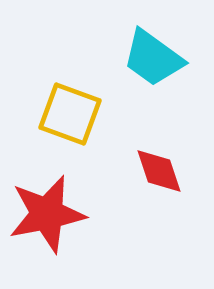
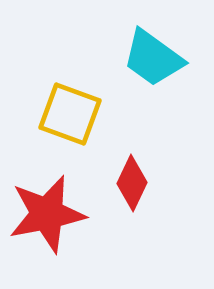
red diamond: moved 27 px left, 12 px down; rotated 44 degrees clockwise
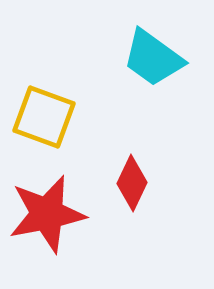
yellow square: moved 26 px left, 3 px down
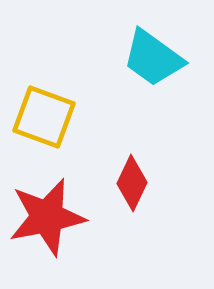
red star: moved 3 px down
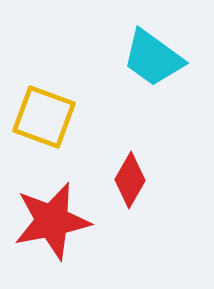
red diamond: moved 2 px left, 3 px up; rotated 4 degrees clockwise
red star: moved 5 px right, 4 px down
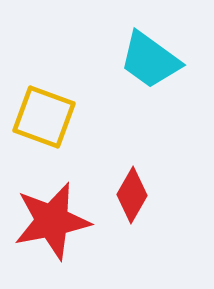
cyan trapezoid: moved 3 px left, 2 px down
red diamond: moved 2 px right, 15 px down
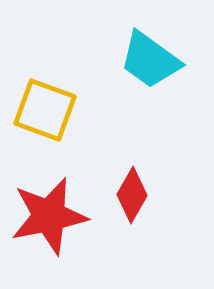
yellow square: moved 1 px right, 7 px up
red star: moved 3 px left, 5 px up
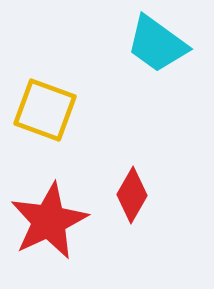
cyan trapezoid: moved 7 px right, 16 px up
red star: moved 5 px down; rotated 14 degrees counterclockwise
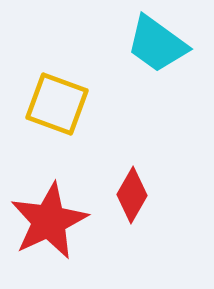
yellow square: moved 12 px right, 6 px up
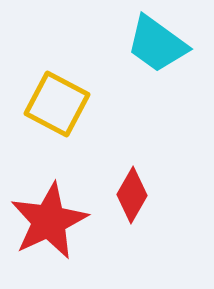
yellow square: rotated 8 degrees clockwise
